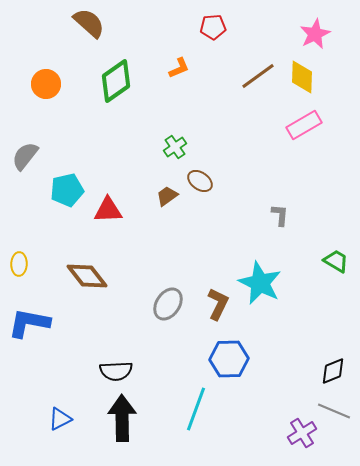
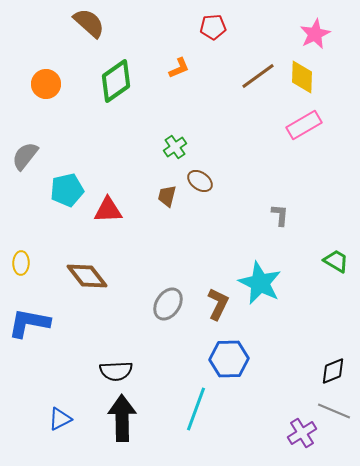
brown trapezoid: rotated 40 degrees counterclockwise
yellow ellipse: moved 2 px right, 1 px up
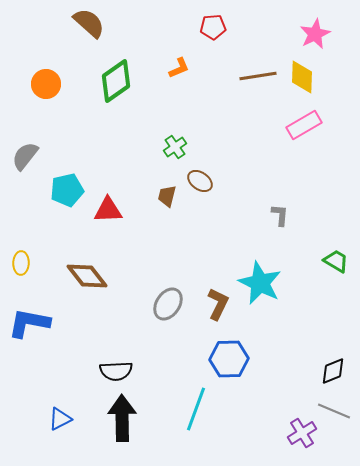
brown line: rotated 27 degrees clockwise
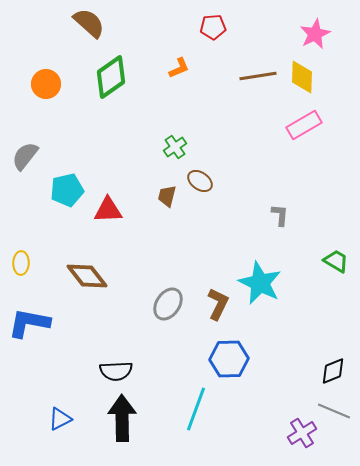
green diamond: moved 5 px left, 4 px up
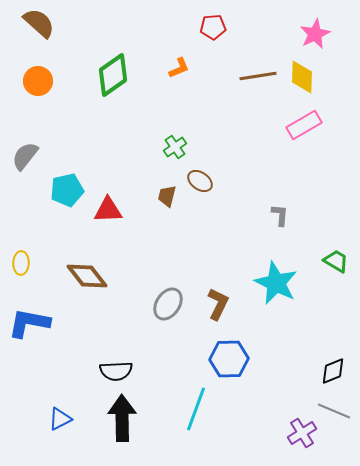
brown semicircle: moved 50 px left
green diamond: moved 2 px right, 2 px up
orange circle: moved 8 px left, 3 px up
cyan star: moved 16 px right
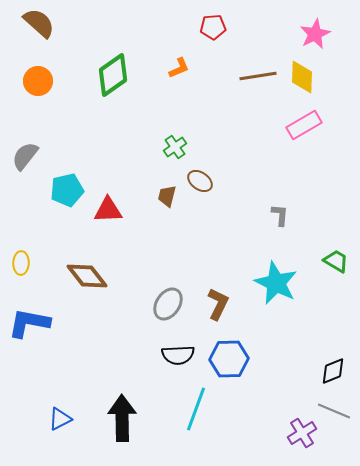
black semicircle: moved 62 px right, 16 px up
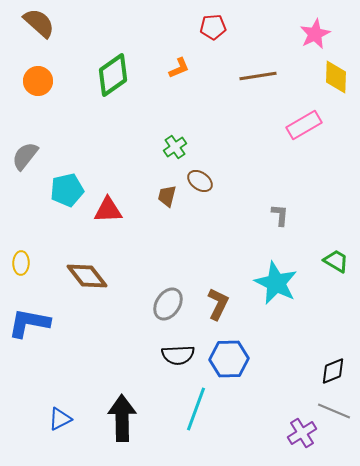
yellow diamond: moved 34 px right
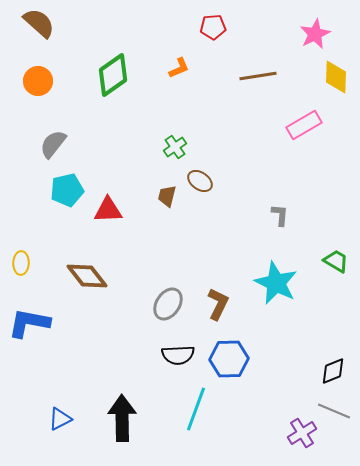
gray semicircle: moved 28 px right, 12 px up
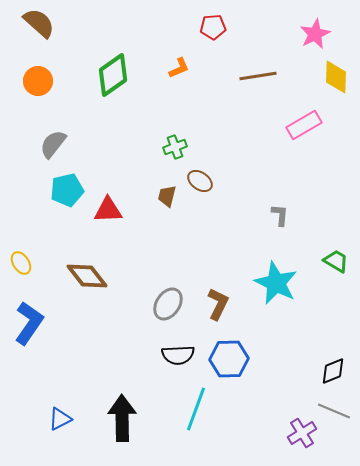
green cross: rotated 15 degrees clockwise
yellow ellipse: rotated 35 degrees counterclockwise
blue L-shape: rotated 114 degrees clockwise
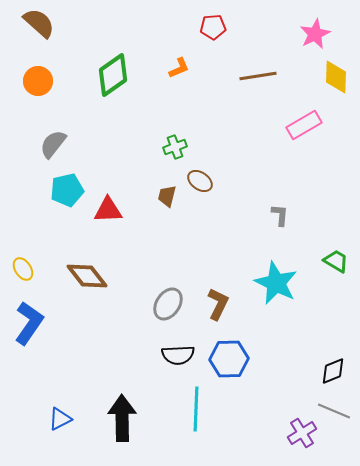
yellow ellipse: moved 2 px right, 6 px down
cyan line: rotated 18 degrees counterclockwise
